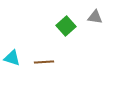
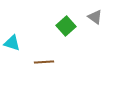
gray triangle: rotated 28 degrees clockwise
cyan triangle: moved 15 px up
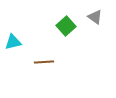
cyan triangle: moved 1 px right, 1 px up; rotated 30 degrees counterclockwise
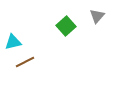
gray triangle: moved 2 px right, 1 px up; rotated 35 degrees clockwise
brown line: moved 19 px left; rotated 24 degrees counterclockwise
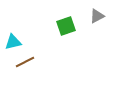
gray triangle: rotated 21 degrees clockwise
green square: rotated 24 degrees clockwise
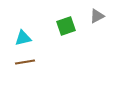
cyan triangle: moved 10 px right, 4 px up
brown line: rotated 18 degrees clockwise
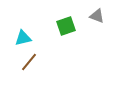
gray triangle: rotated 49 degrees clockwise
brown line: moved 4 px right; rotated 42 degrees counterclockwise
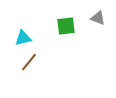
gray triangle: moved 1 px right, 2 px down
green square: rotated 12 degrees clockwise
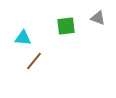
cyan triangle: rotated 18 degrees clockwise
brown line: moved 5 px right, 1 px up
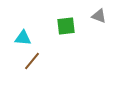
gray triangle: moved 1 px right, 2 px up
brown line: moved 2 px left
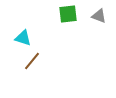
green square: moved 2 px right, 12 px up
cyan triangle: rotated 12 degrees clockwise
